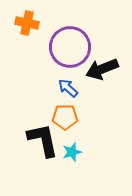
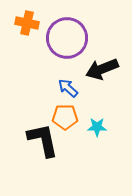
purple circle: moved 3 px left, 9 px up
cyan star: moved 25 px right, 25 px up; rotated 18 degrees clockwise
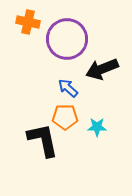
orange cross: moved 1 px right, 1 px up
purple circle: moved 1 px down
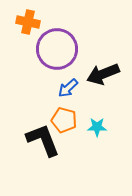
purple circle: moved 10 px left, 10 px down
black arrow: moved 1 px right, 5 px down
blue arrow: rotated 85 degrees counterclockwise
orange pentagon: moved 1 px left, 3 px down; rotated 15 degrees clockwise
black L-shape: rotated 9 degrees counterclockwise
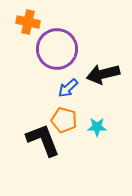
black arrow: rotated 8 degrees clockwise
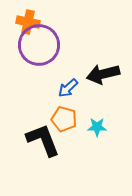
purple circle: moved 18 px left, 4 px up
orange pentagon: moved 1 px up
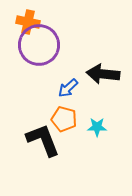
black arrow: rotated 20 degrees clockwise
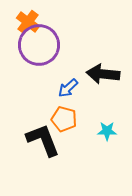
orange cross: rotated 25 degrees clockwise
cyan star: moved 10 px right, 4 px down
